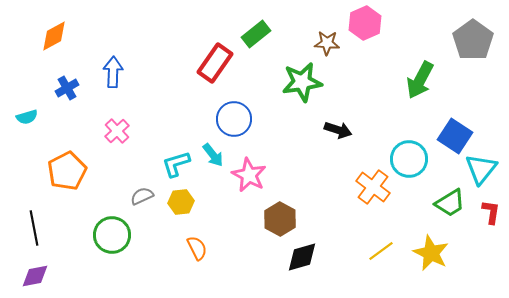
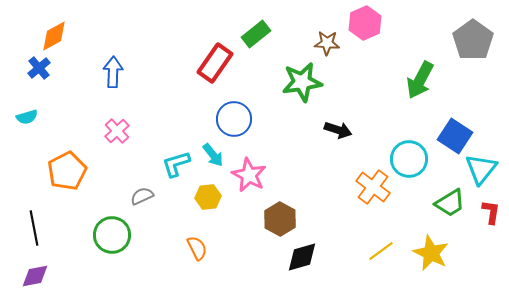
blue cross: moved 28 px left, 20 px up; rotated 10 degrees counterclockwise
yellow hexagon: moved 27 px right, 5 px up
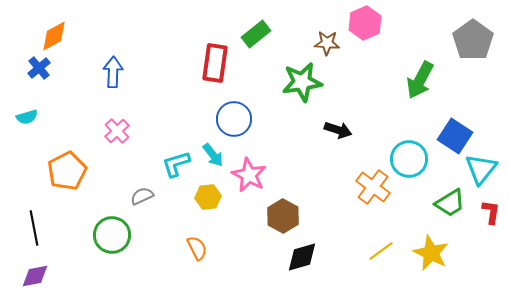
red rectangle: rotated 27 degrees counterclockwise
brown hexagon: moved 3 px right, 3 px up
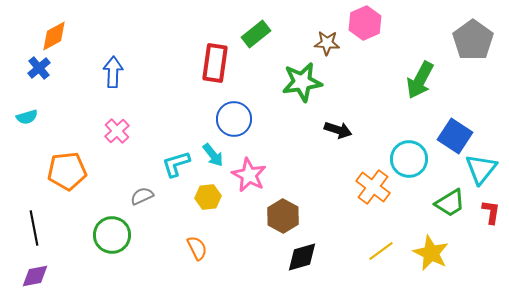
orange pentagon: rotated 21 degrees clockwise
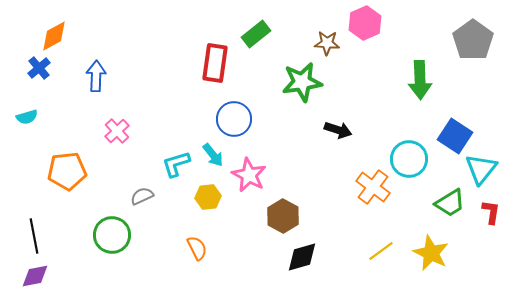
blue arrow: moved 17 px left, 4 px down
green arrow: rotated 30 degrees counterclockwise
black line: moved 8 px down
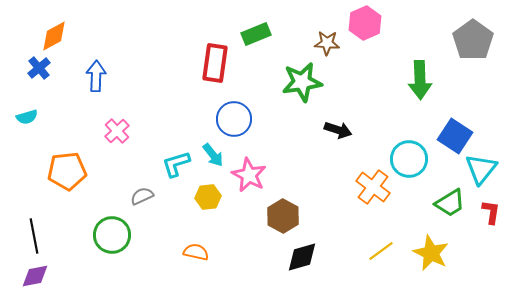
green rectangle: rotated 16 degrees clockwise
orange semicircle: moved 1 px left, 4 px down; rotated 50 degrees counterclockwise
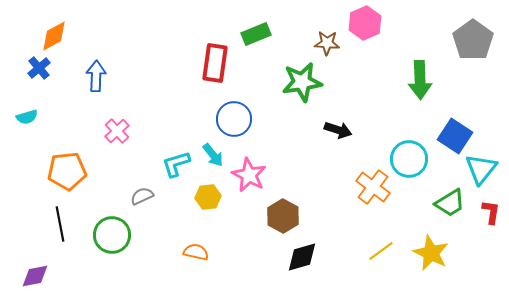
black line: moved 26 px right, 12 px up
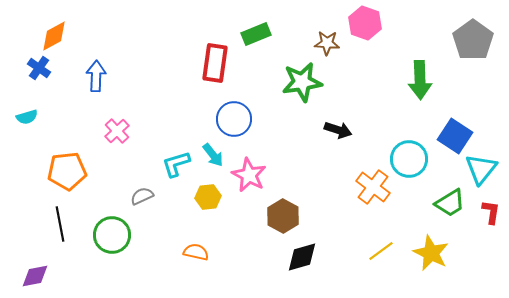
pink hexagon: rotated 16 degrees counterclockwise
blue cross: rotated 15 degrees counterclockwise
